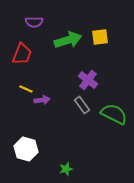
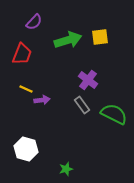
purple semicircle: rotated 48 degrees counterclockwise
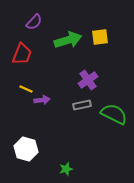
purple cross: rotated 18 degrees clockwise
gray rectangle: rotated 66 degrees counterclockwise
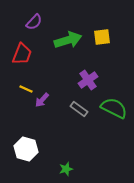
yellow square: moved 2 px right
purple arrow: rotated 140 degrees clockwise
gray rectangle: moved 3 px left, 4 px down; rotated 48 degrees clockwise
green semicircle: moved 6 px up
